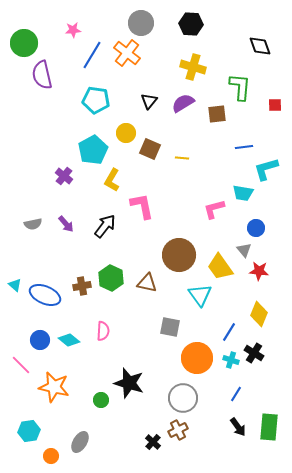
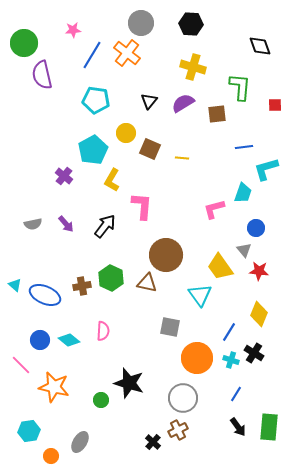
cyan trapezoid at (243, 193): rotated 80 degrees counterclockwise
pink L-shape at (142, 206): rotated 16 degrees clockwise
brown circle at (179, 255): moved 13 px left
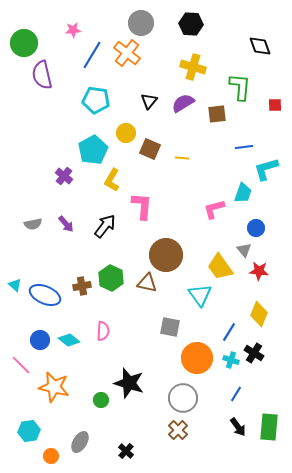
brown cross at (178, 430): rotated 18 degrees counterclockwise
black cross at (153, 442): moved 27 px left, 9 px down
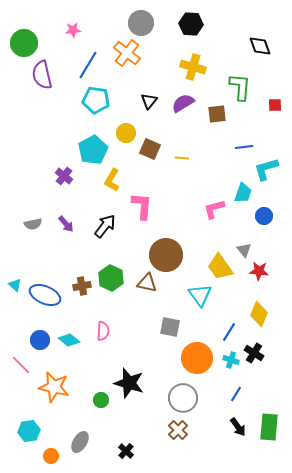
blue line at (92, 55): moved 4 px left, 10 px down
blue circle at (256, 228): moved 8 px right, 12 px up
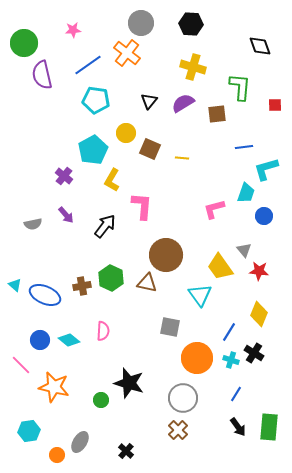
blue line at (88, 65): rotated 24 degrees clockwise
cyan trapezoid at (243, 193): moved 3 px right
purple arrow at (66, 224): moved 9 px up
orange circle at (51, 456): moved 6 px right, 1 px up
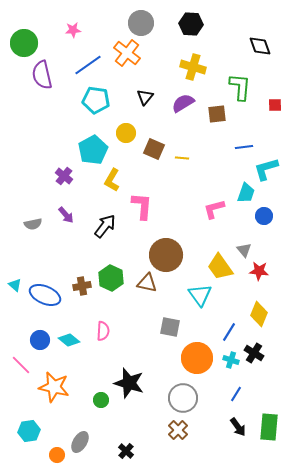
black triangle at (149, 101): moved 4 px left, 4 px up
brown square at (150, 149): moved 4 px right
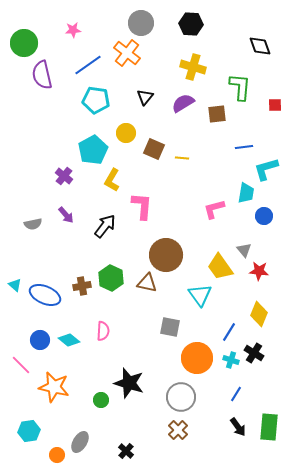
cyan trapezoid at (246, 193): rotated 10 degrees counterclockwise
gray circle at (183, 398): moved 2 px left, 1 px up
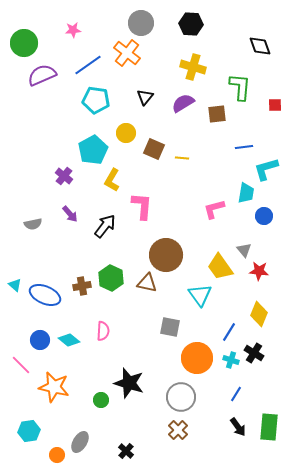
purple semicircle at (42, 75): rotated 80 degrees clockwise
purple arrow at (66, 215): moved 4 px right, 1 px up
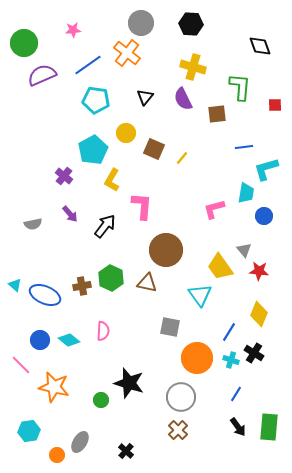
purple semicircle at (183, 103): moved 4 px up; rotated 85 degrees counterclockwise
yellow line at (182, 158): rotated 56 degrees counterclockwise
brown circle at (166, 255): moved 5 px up
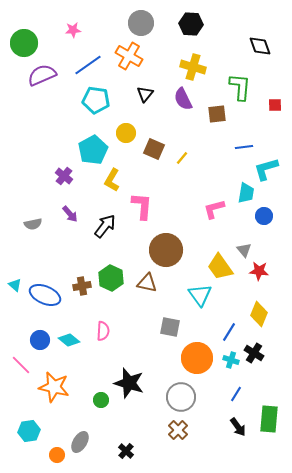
orange cross at (127, 53): moved 2 px right, 3 px down; rotated 8 degrees counterclockwise
black triangle at (145, 97): moved 3 px up
green rectangle at (269, 427): moved 8 px up
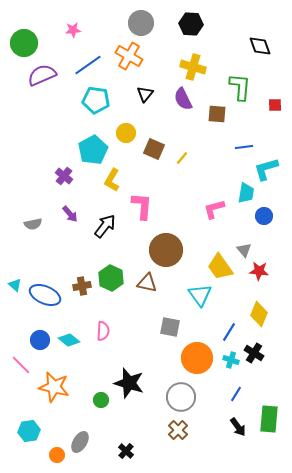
brown square at (217, 114): rotated 12 degrees clockwise
